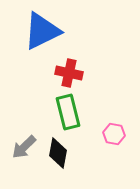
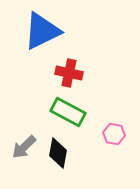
green rectangle: rotated 48 degrees counterclockwise
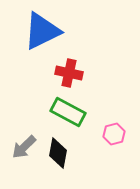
pink hexagon: rotated 25 degrees counterclockwise
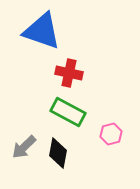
blue triangle: rotated 45 degrees clockwise
pink hexagon: moved 3 px left
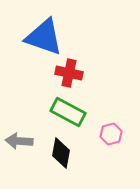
blue triangle: moved 2 px right, 6 px down
gray arrow: moved 5 px left, 6 px up; rotated 48 degrees clockwise
black diamond: moved 3 px right
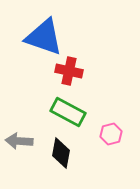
red cross: moved 2 px up
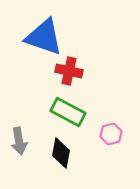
gray arrow: rotated 104 degrees counterclockwise
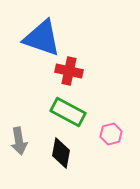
blue triangle: moved 2 px left, 1 px down
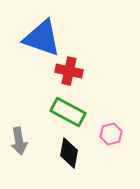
black diamond: moved 8 px right
